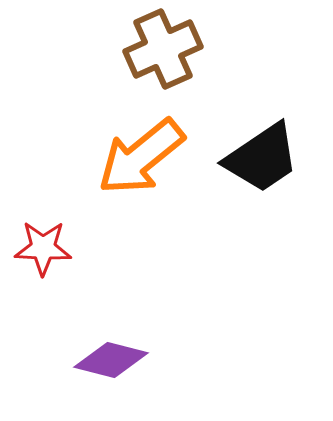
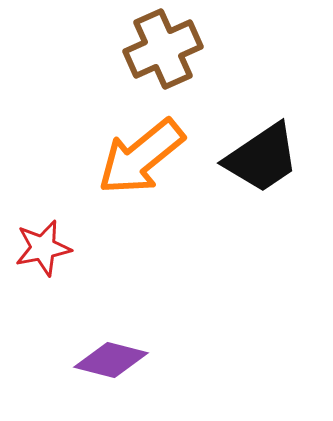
red star: rotated 14 degrees counterclockwise
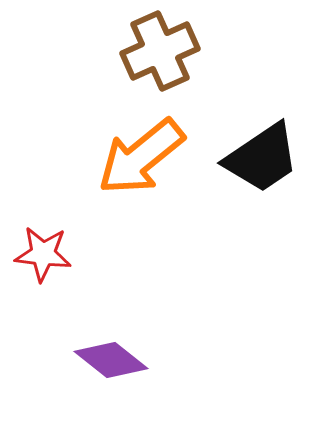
brown cross: moved 3 px left, 2 px down
red star: moved 6 px down; rotated 18 degrees clockwise
purple diamond: rotated 24 degrees clockwise
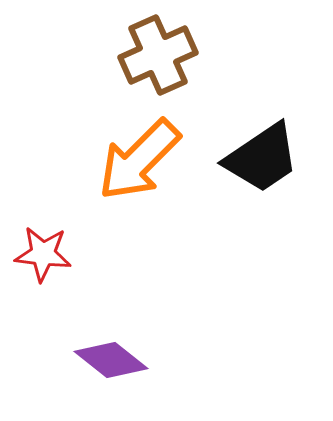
brown cross: moved 2 px left, 4 px down
orange arrow: moved 2 px left, 3 px down; rotated 6 degrees counterclockwise
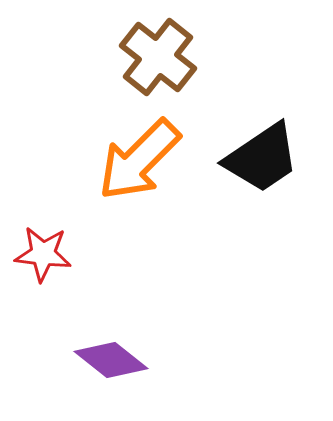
brown cross: moved 2 px down; rotated 28 degrees counterclockwise
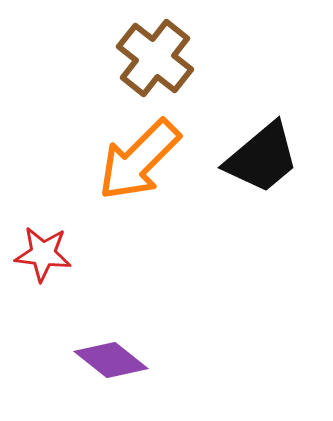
brown cross: moved 3 px left, 1 px down
black trapezoid: rotated 6 degrees counterclockwise
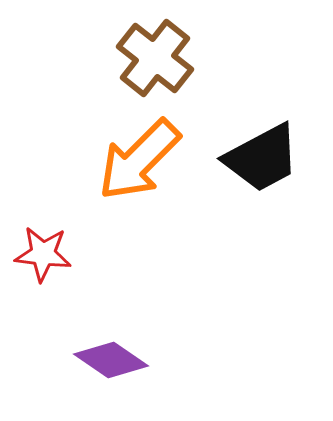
black trapezoid: rotated 12 degrees clockwise
purple diamond: rotated 4 degrees counterclockwise
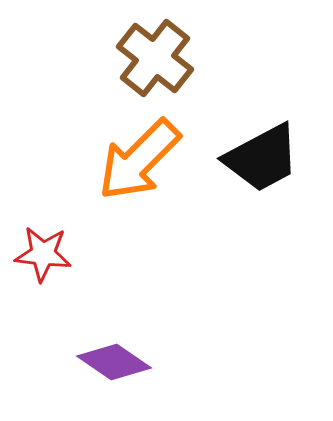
purple diamond: moved 3 px right, 2 px down
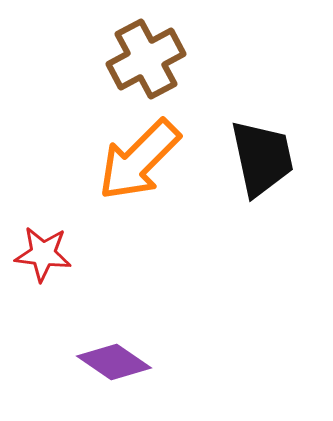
brown cross: moved 9 px left, 1 px down; rotated 24 degrees clockwise
black trapezoid: rotated 74 degrees counterclockwise
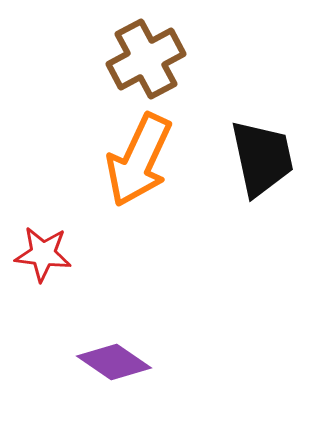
orange arrow: rotated 20 degrees counterclockwise
